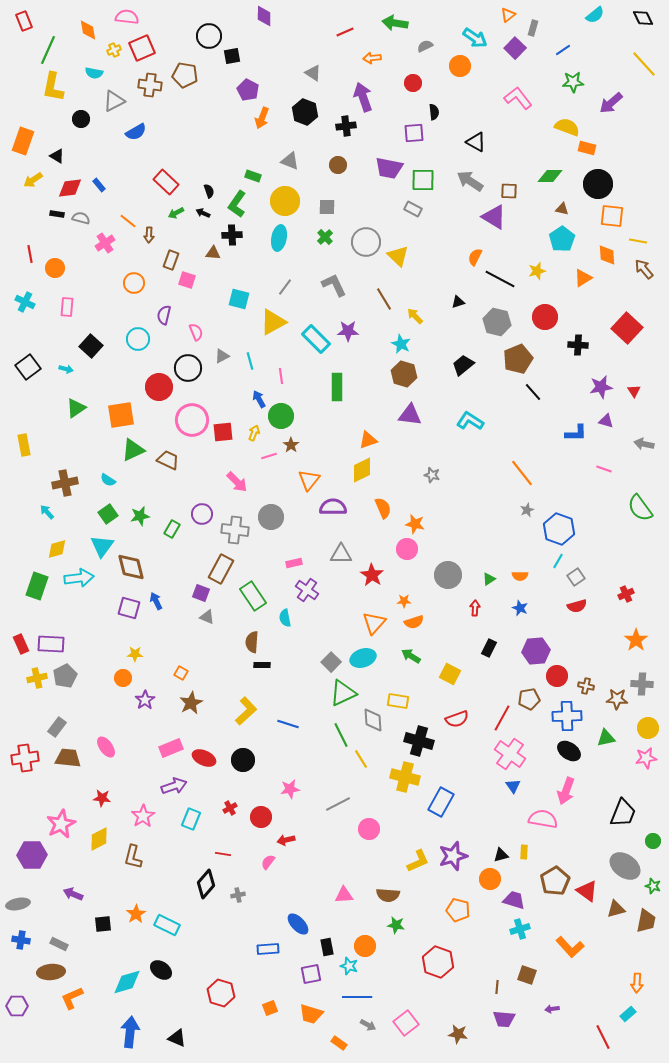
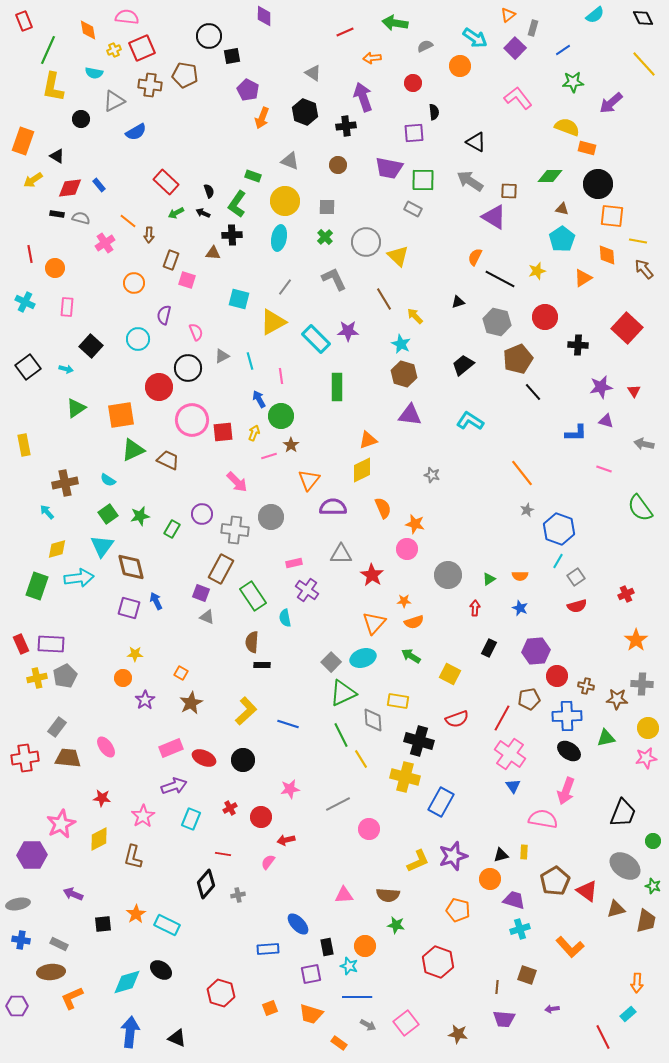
gray L-shape at (334, 285): moved 6 px up
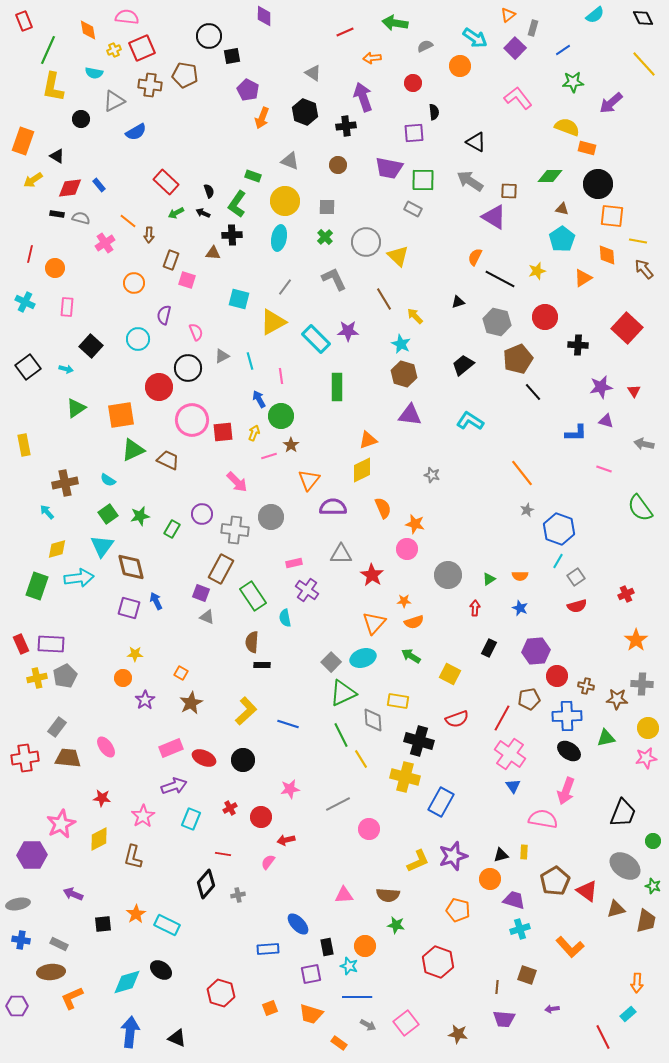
red line at (30, 254): rotated 24 degrees clockwise
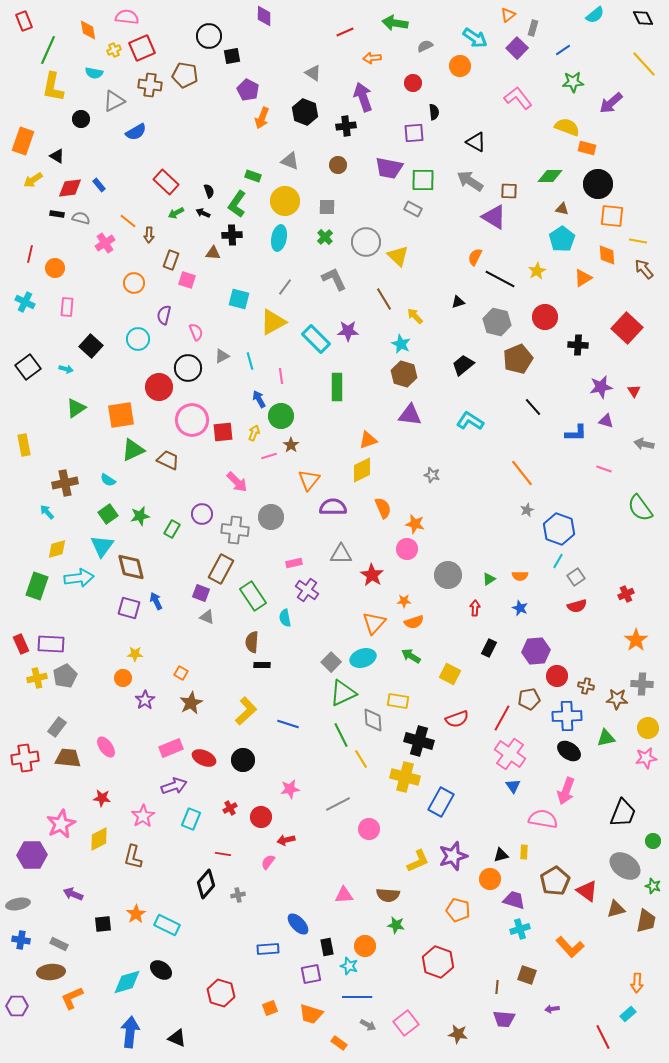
purple square at (515, 48): moved 2 px right
yellow star at (537, 271): rotated 12 degrees counterclockwise
black line at (533, 392): moved 15 px down
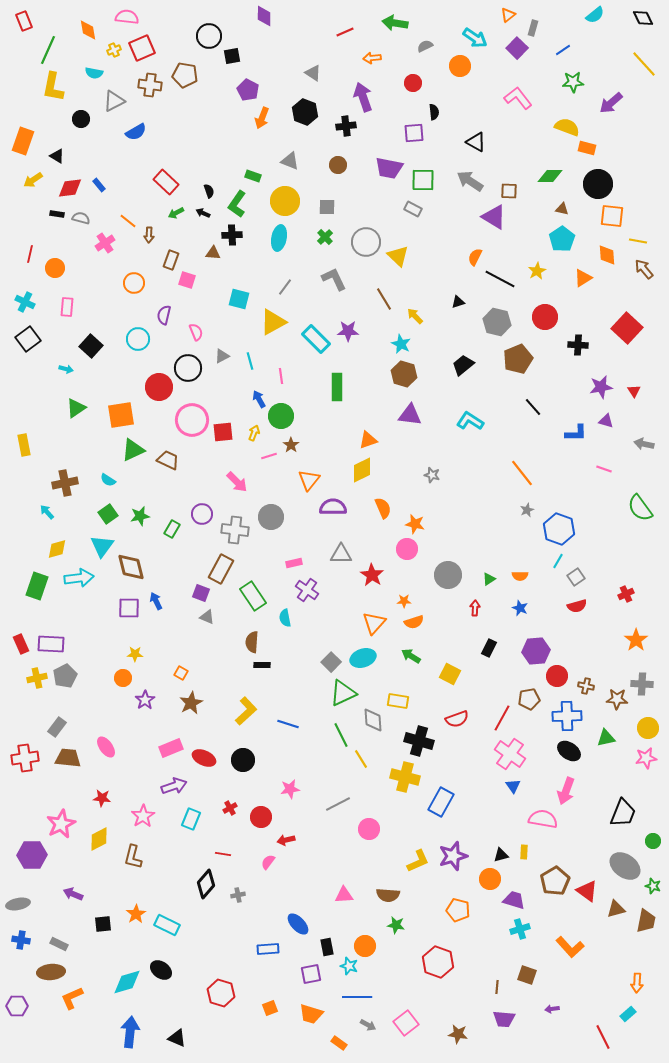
black square at (28, 367): moved 28 px up
purple square at (129, 608): rotated 15 degrees counterclockwise
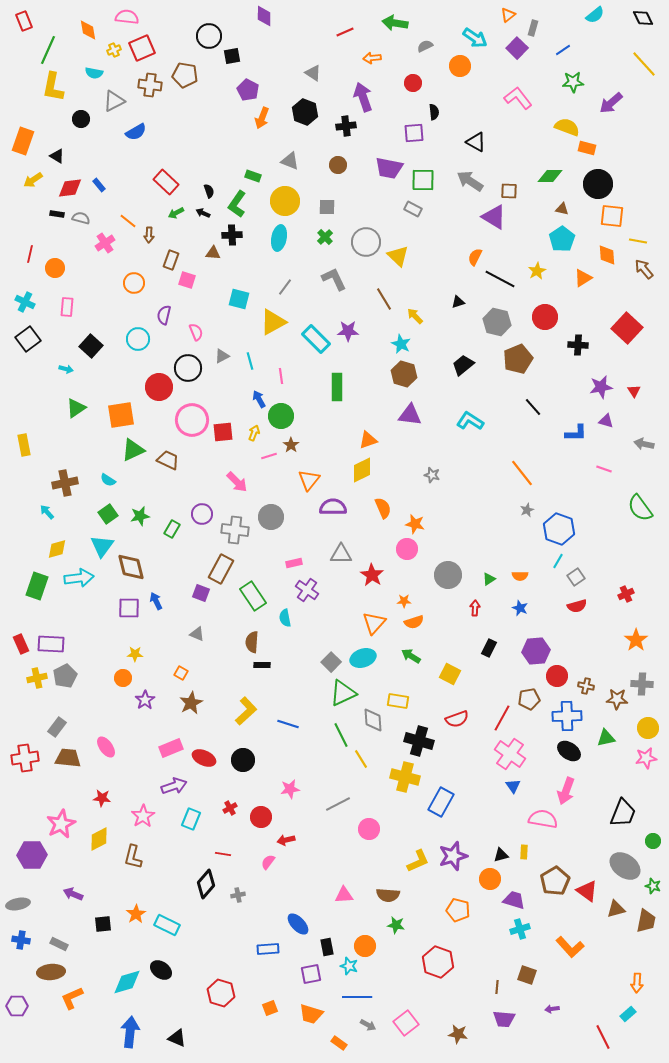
gray triangle at (207, 617): moved 10 px left, 17 px down
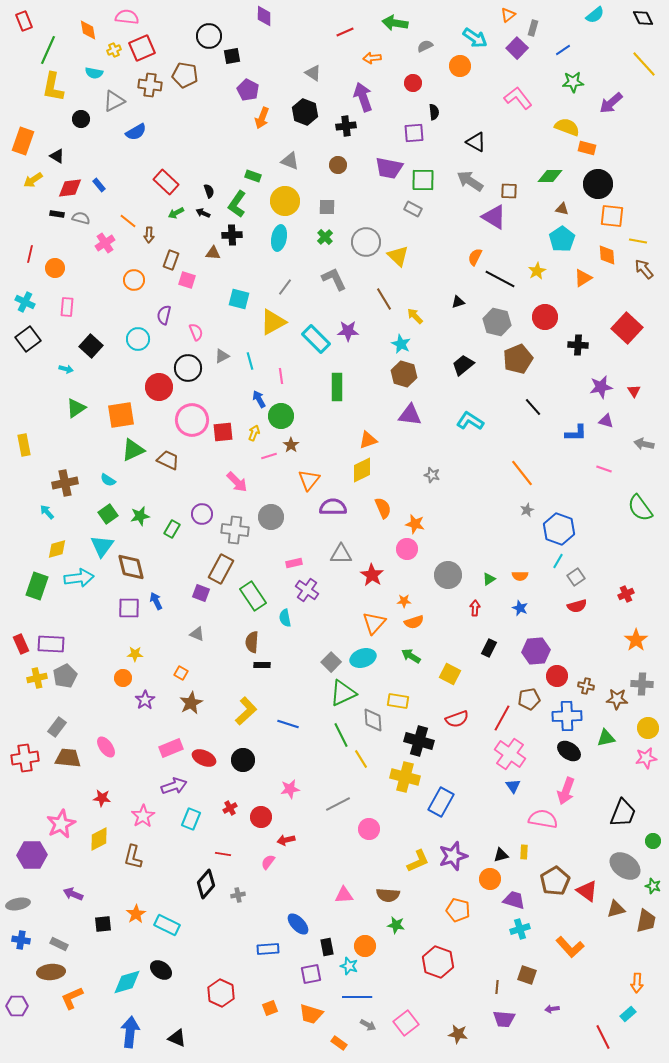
orange circle at (134, 283): moved 3 px up
red hexagon at (221, 993): rotated 8 degrees clockwise
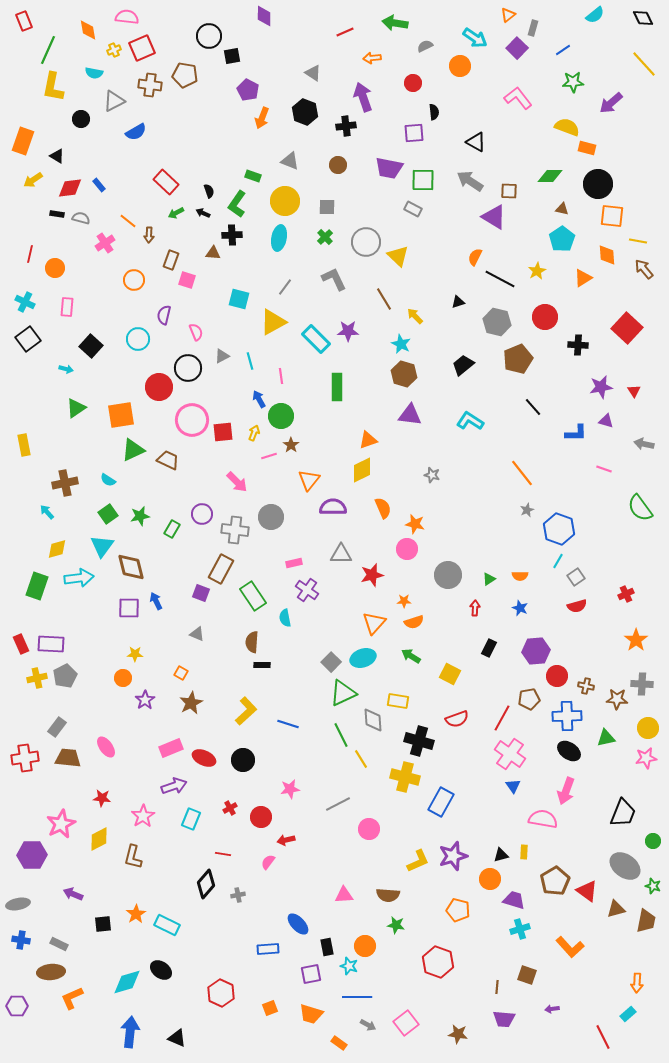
red star at (372, 575): rotated 25 degrees clockwise
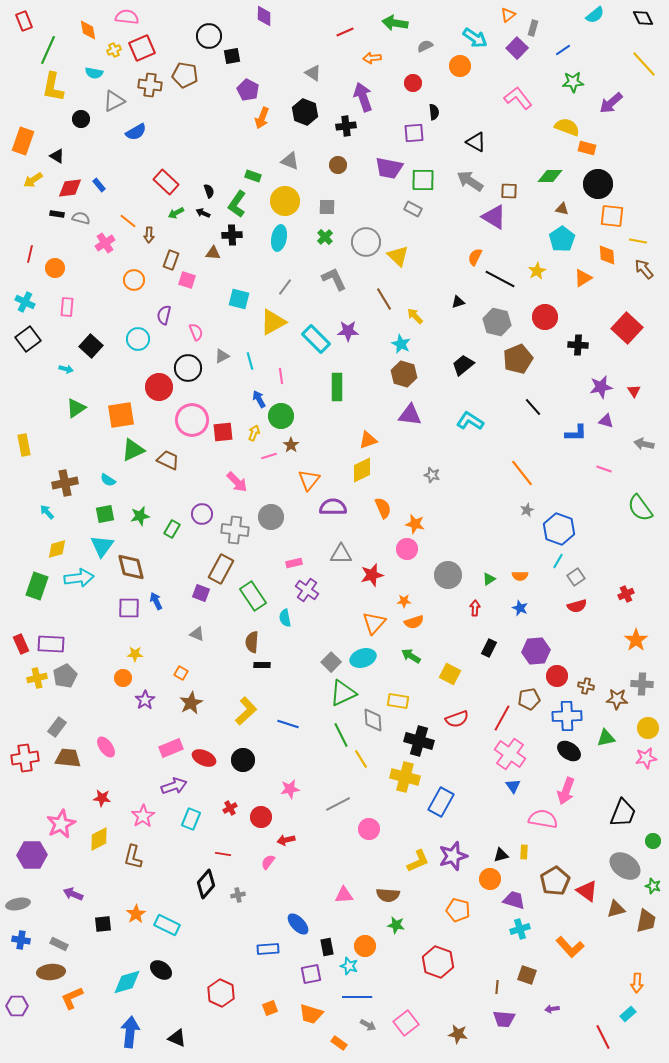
green square at (108, 514): moved 3 px left; rotated 24 degrees clockwise
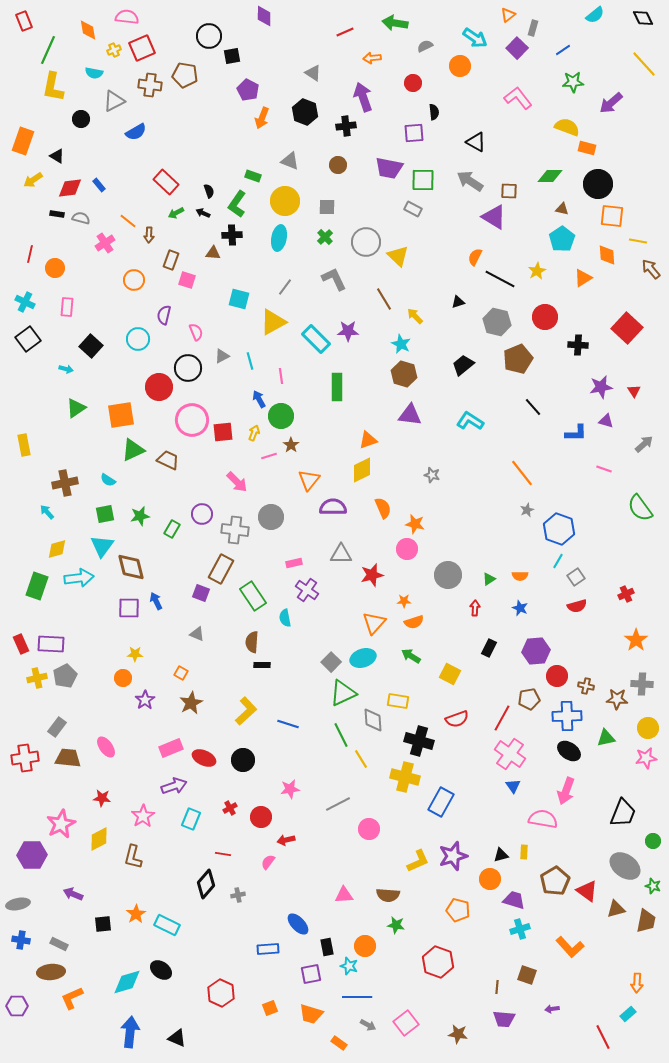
brown arrow at (644, 269): moved 7 px right
gray arrow at (644, 444): rotated 126 degrees clockwise
